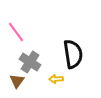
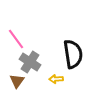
pink line: moved 7 px down
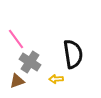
brown triangle: rotated 35 degrees clockwise
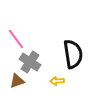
yellow arrow: moved 1 px right, 2 px down
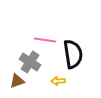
pink line: moved 29 px right, 1 px down; rotated 45 degrees counterclockwise
yellow arrow: moved 1 px right
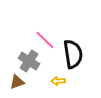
pink line: rotated 35 degrees clockwise
gray cross: moved 1 px left, 1 px up
brown triangle: moved 1 px down
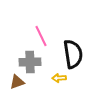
pink line: moved 4 px left, 4 px up; rotated 20 degrees clockwise
gray cross: moved 1 px right, 1 px down; rotated 35 degrees counterclockwise
yellow arrow: moved 1 px right, 3 px up
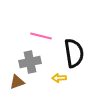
pink line: rotated 50 degrees counterclockwise
black semicircle: moved 1 px right, 1 px up
gray cross: rotated 10 degrees counterclockwise
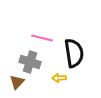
pink line: moved 1 px right, 2 px down
gray cross: rotated 30 degrees clockwise
brown triangle: rotated 28 degrees counterclockwise
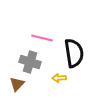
brown triangle: moved 2 px down
